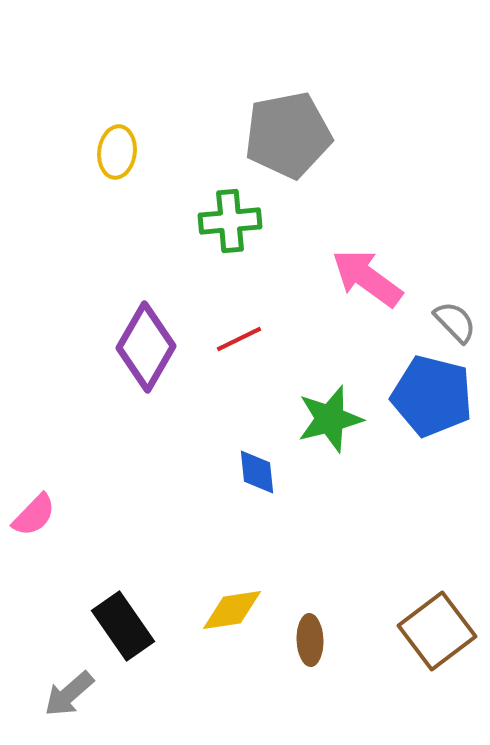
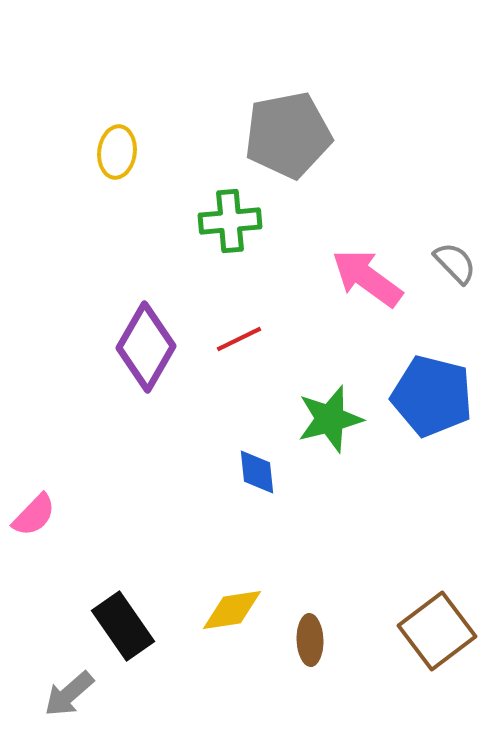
gray semicircle: moved 59 px up
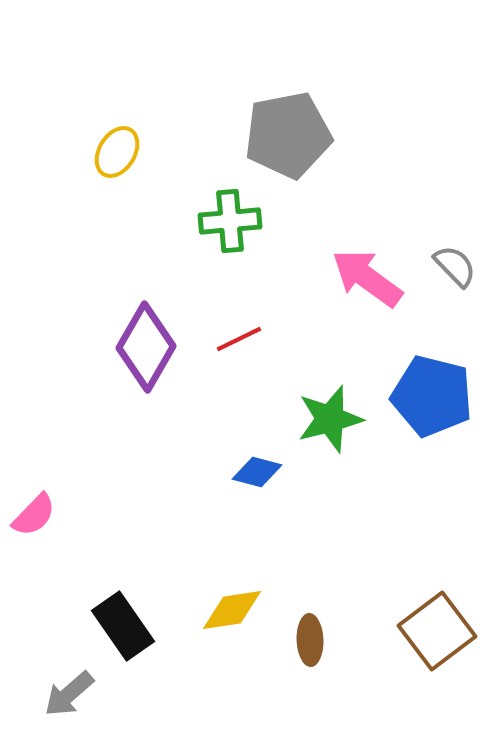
yellow ellipse: rotated 24 degrees clockwise
gray semicircle: moved 3 px down
blue diamond: rotated 69 degrees counterclockwise
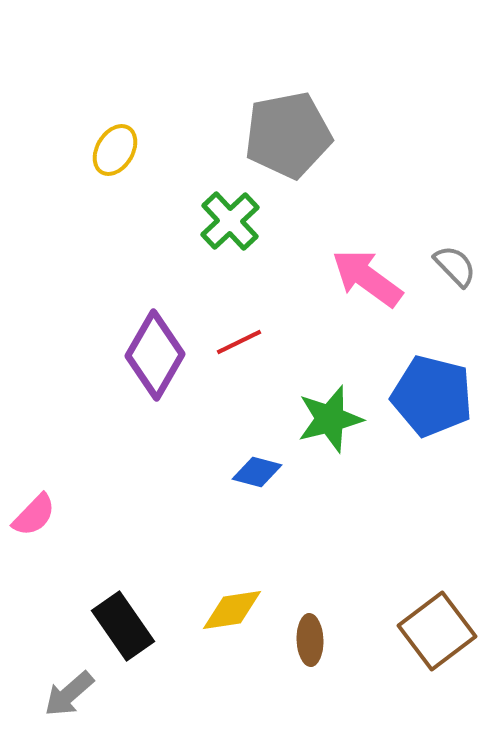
yellow ellipse: moved 2 px left, 2 px up
green cross: rotated 38 degrees counterclockwise
red line: moved 3 px down
purple diamond: moved 9 px right, 8 px down
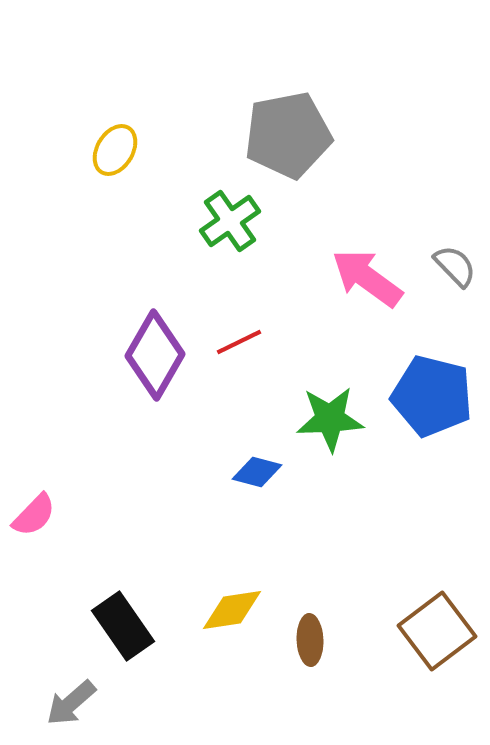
green cross: rotated 8 degrees clockwise
green star: rotated 12 degrees clockwise
gray arrow: moved 2 px right, 9 px down
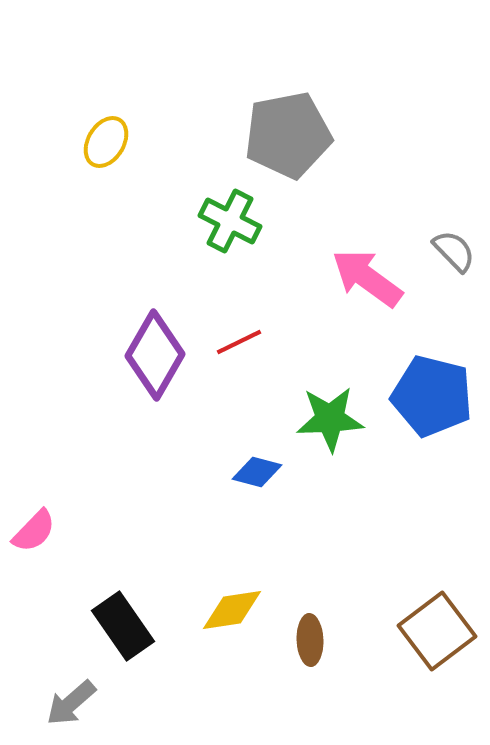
yellow ellipse: moved 9 px left, 8 px up
green cross: rotated 28 degrees counterclockwise
gray semicircle: moved 1 px left, 15 px up
pink semicircle: moved 16 px down
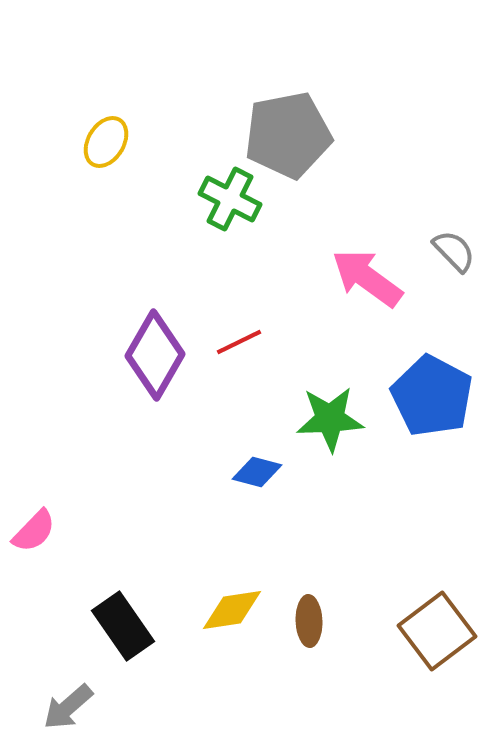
green cross: moved 22 px up
blue pentagon: rotated 14 degrees clockwise
brown ellipse: moved 1 px left, 19 px up
gray arrow: moved 3 px left, 4 px down
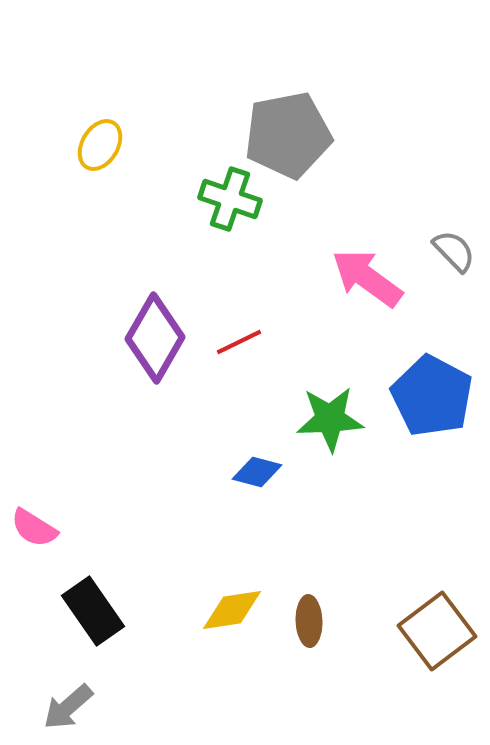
yellow ellipse: moved 6 px left, 3 px down
green cross: rotated 8 degrees counterclockwise
purple diamond: moved 17 px up
pink semicircle: moved 3 px up; rotated 78 degrees clockwise
black rectangle: moved 30 px left, 15 px up
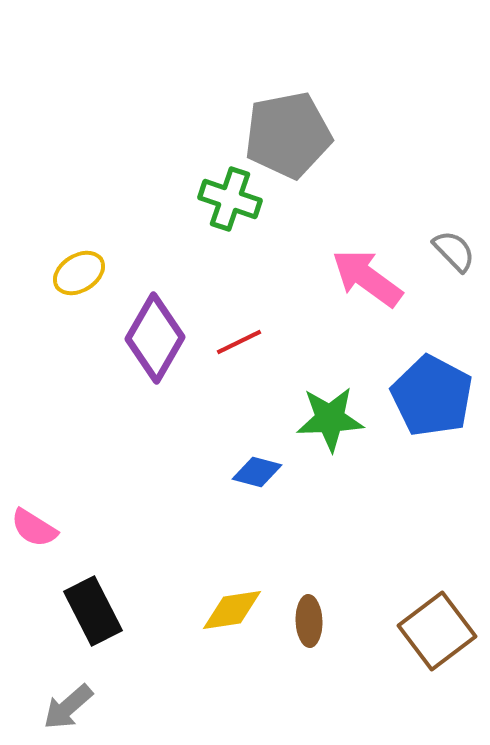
yellow ellipse: moved 21 px left, 128 px down; rotated 27 degrees clockwise
black rectangle: rotated 8 degrees clockwise
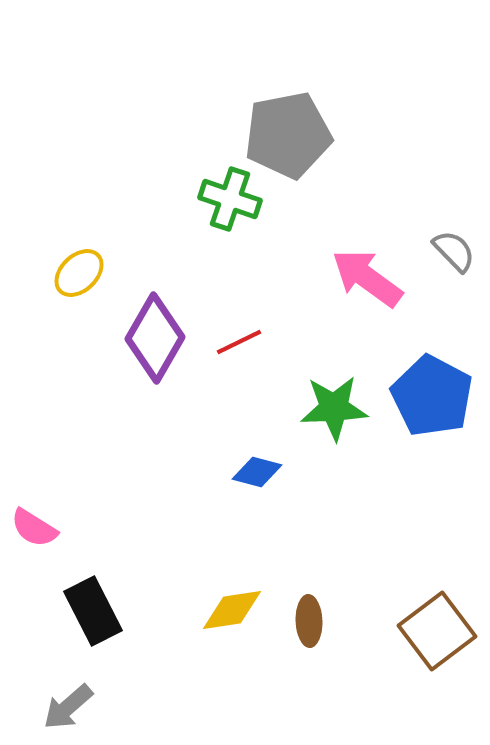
yellow ellipse: rotated 12 degrees counterclockwise
green star: moved 4 px right, 11 px up
